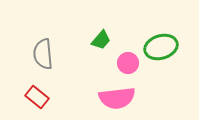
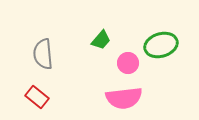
green ellipse: moved 2 px up
pink semicircle: moved 7 px right
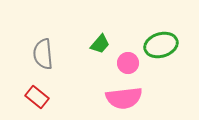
green trapezoid: moved 1 px left, 4 px down
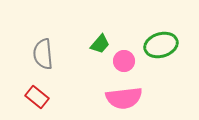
pink circle: moved 4 px left, 2 px up
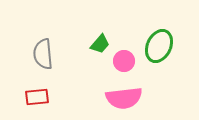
green ellipse: moved 2 px left, 1 px down; rotated 48 degrees counterclockwise
red rectangle: rotated 45 degrees counterclockwise
